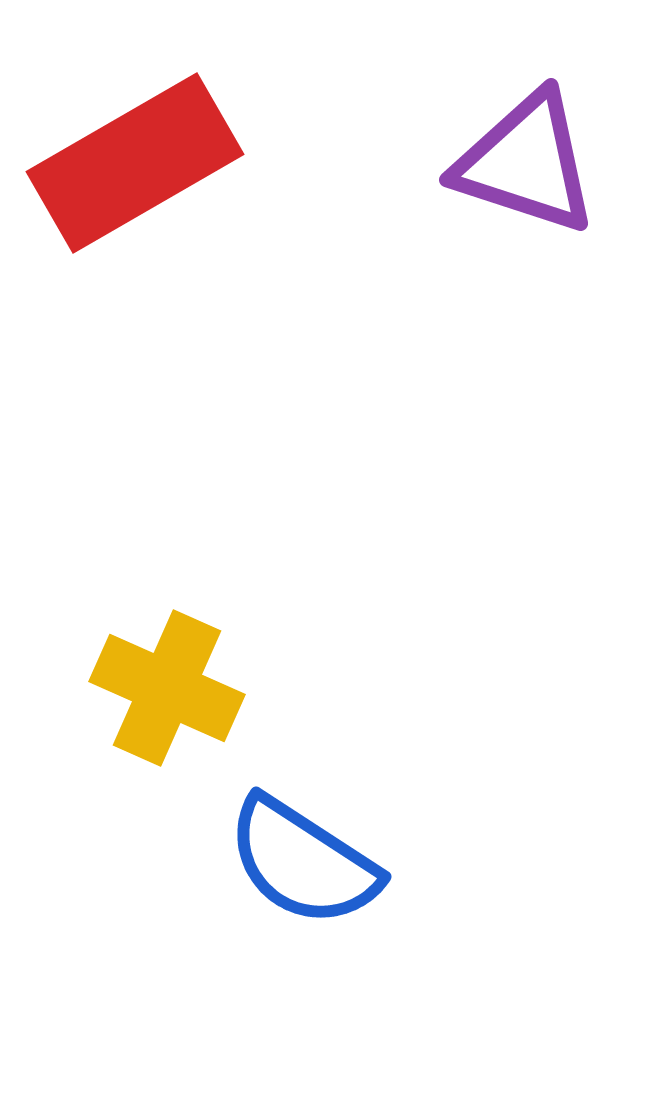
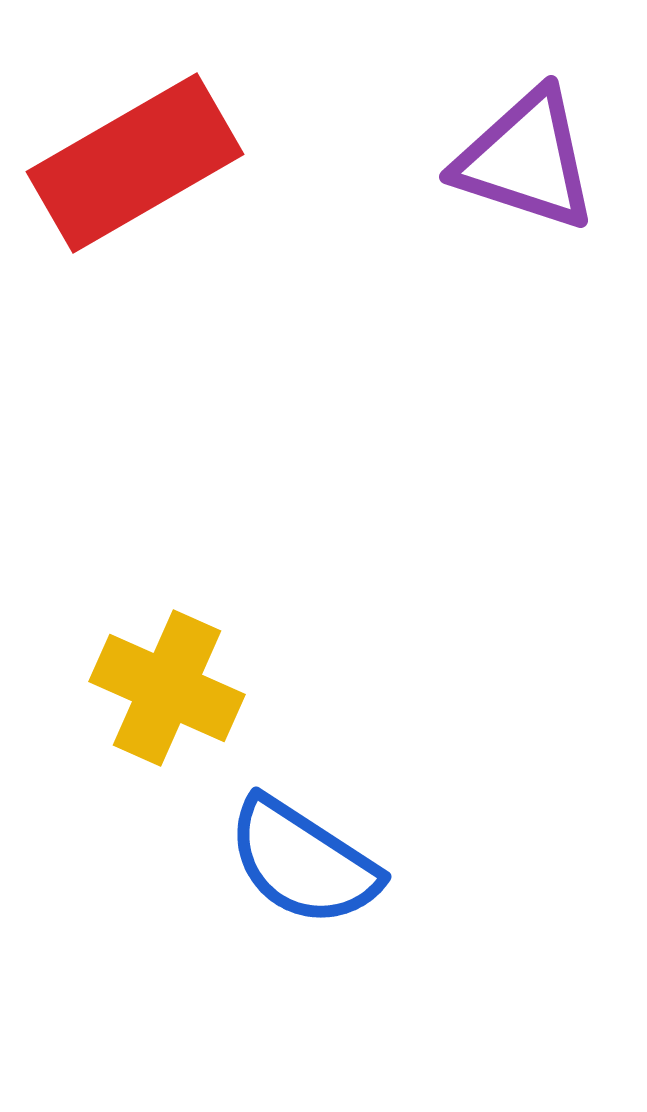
purple triangle: moved 3 px up
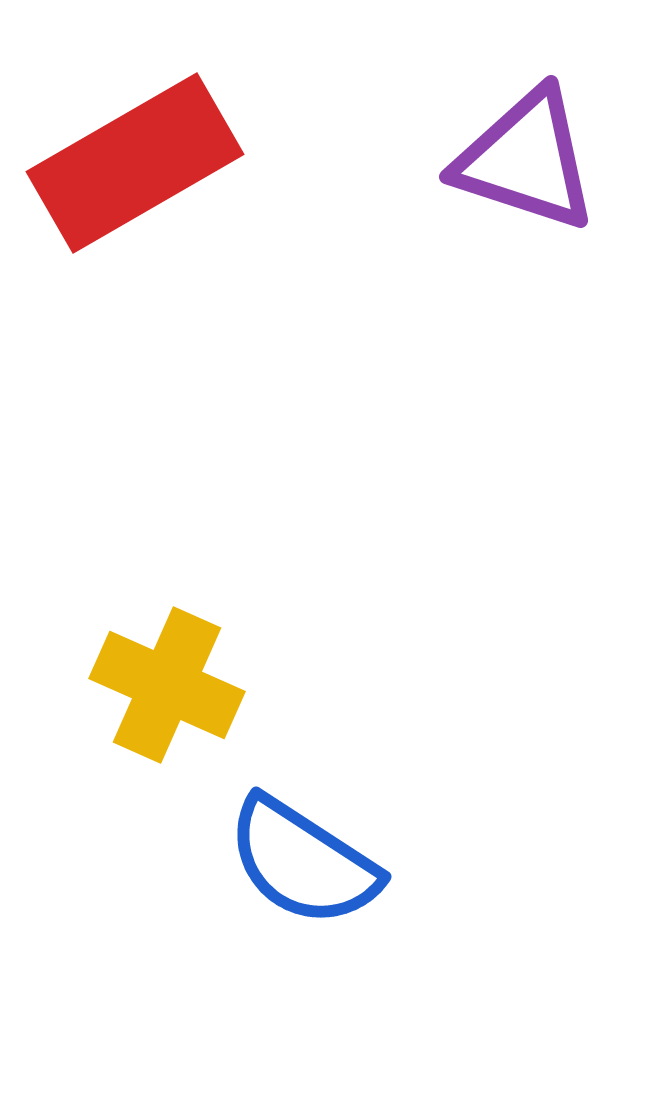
yellow cross: moved 3 px up
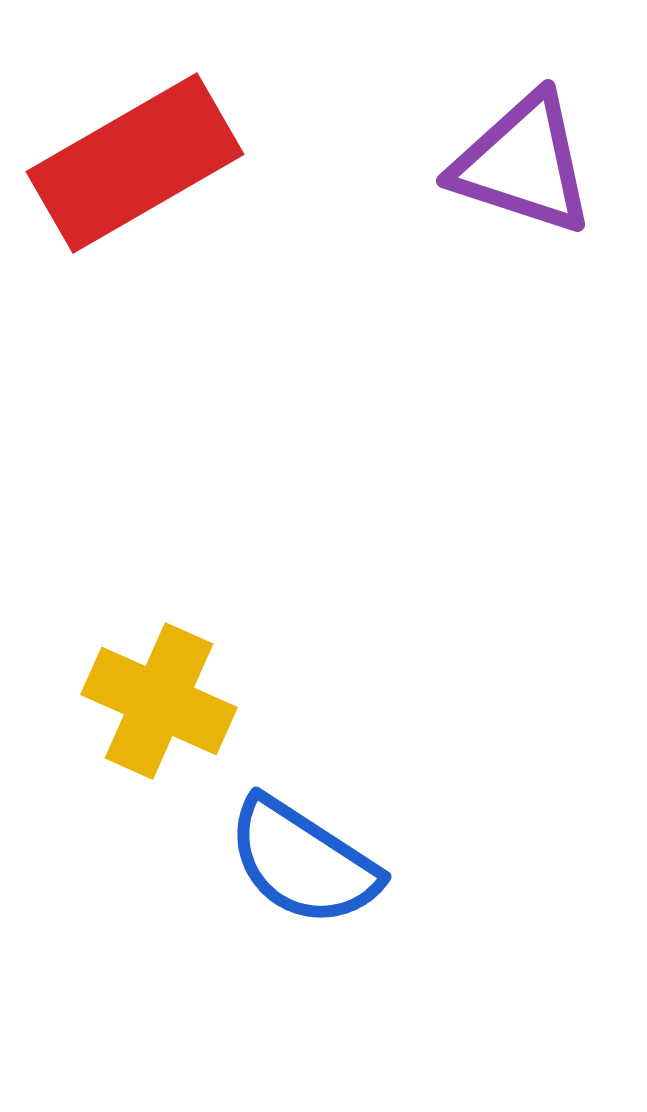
purple triangle: moved 3 px left, 4 px down
yellow cross: moved 8 px left, 16 px down
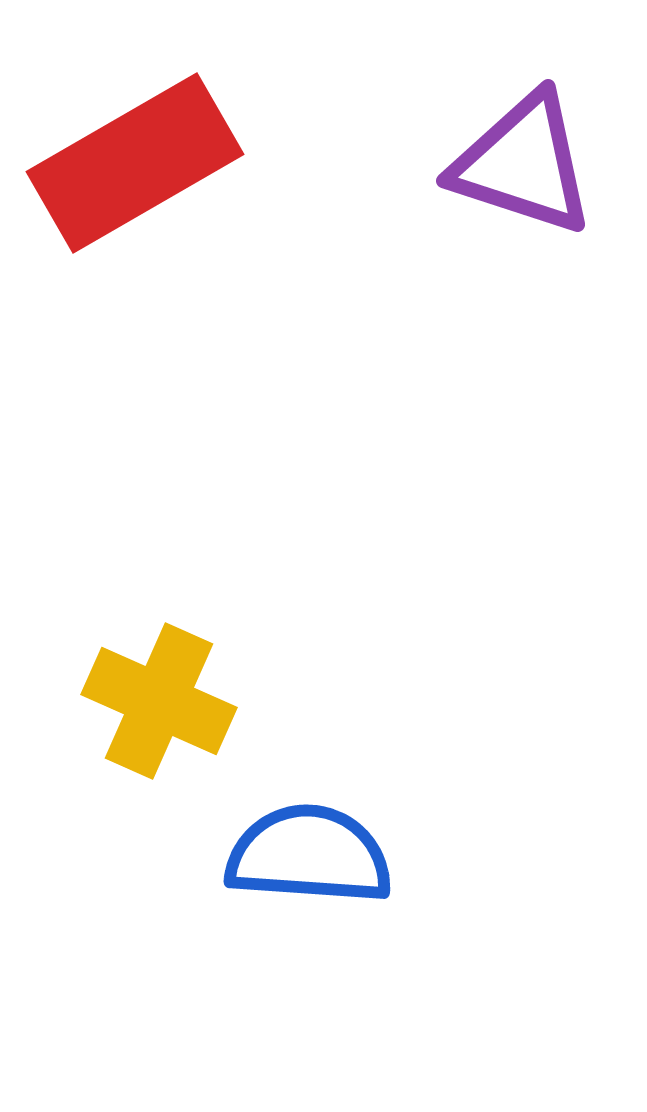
blue semicircle: moved 6 px right, 7 px up; rotated 151 degrees clockwise
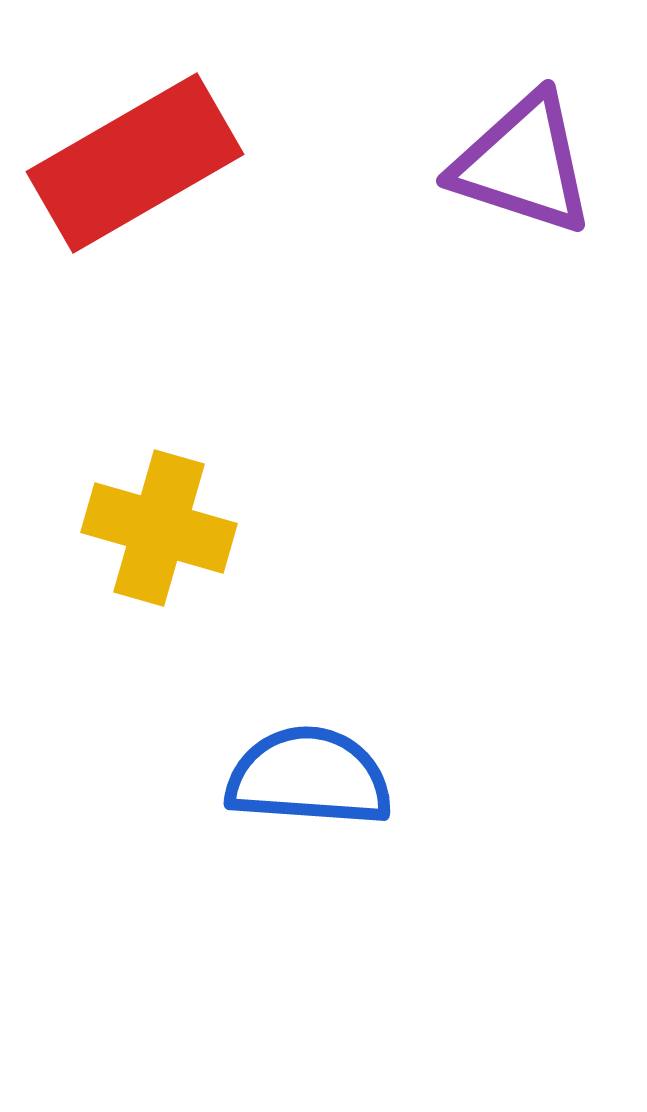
yellow cross: moved 173 px up; rotated 8 degrees counterclockwise
blue semicircle: moved 78 px up
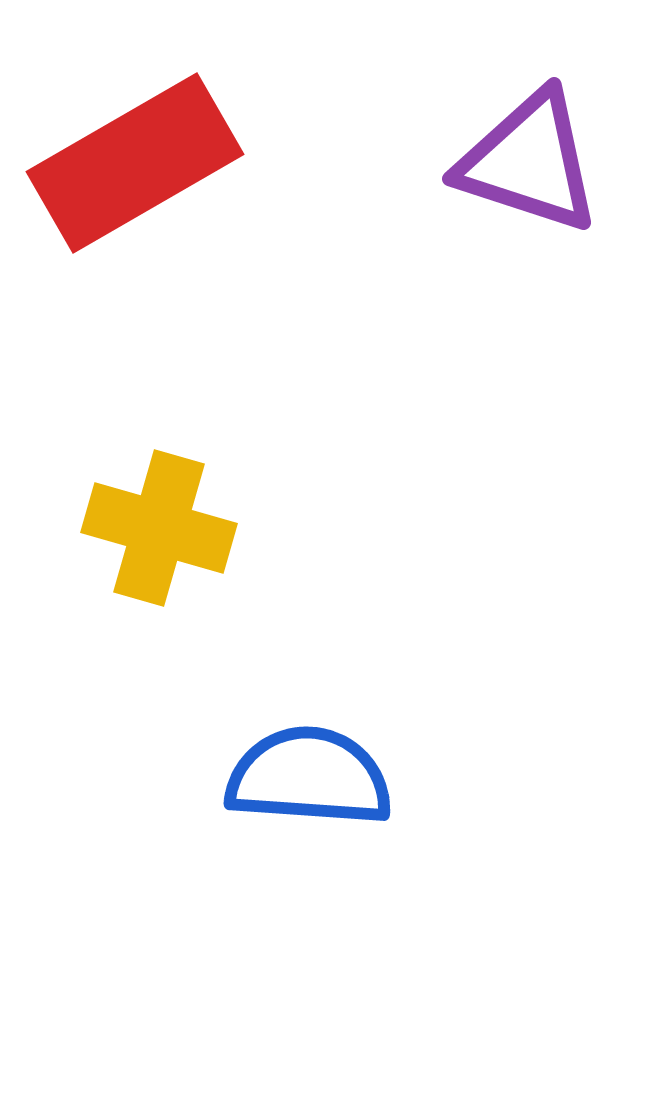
purple triangle: moved 6 px right, 2 px up
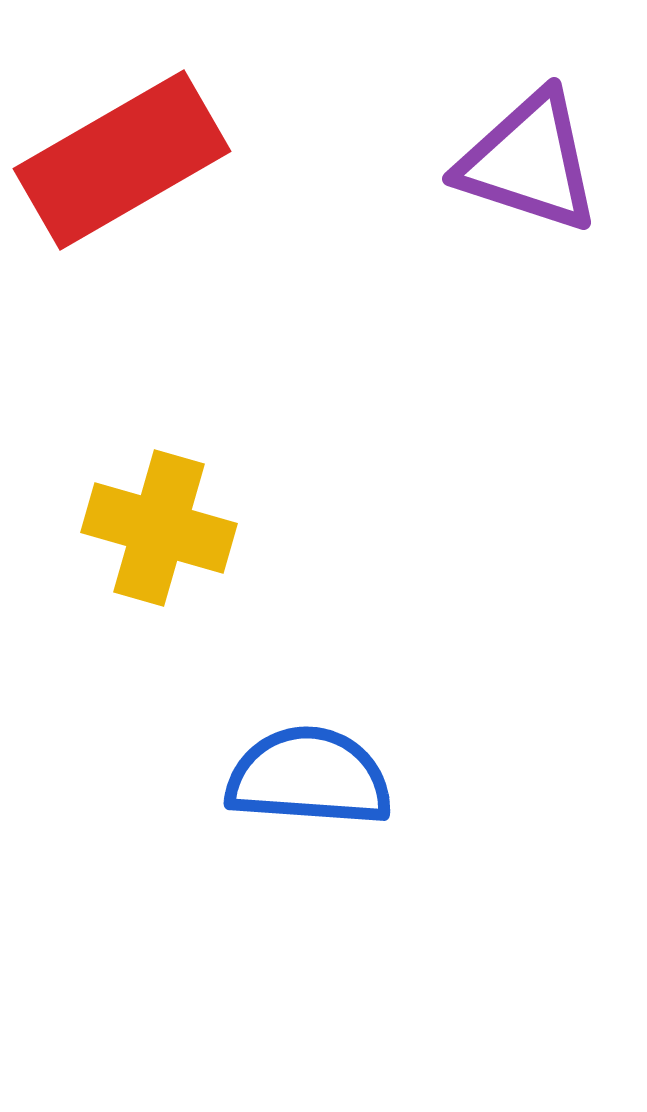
red rectangle: moved 13 px left, 3 px up
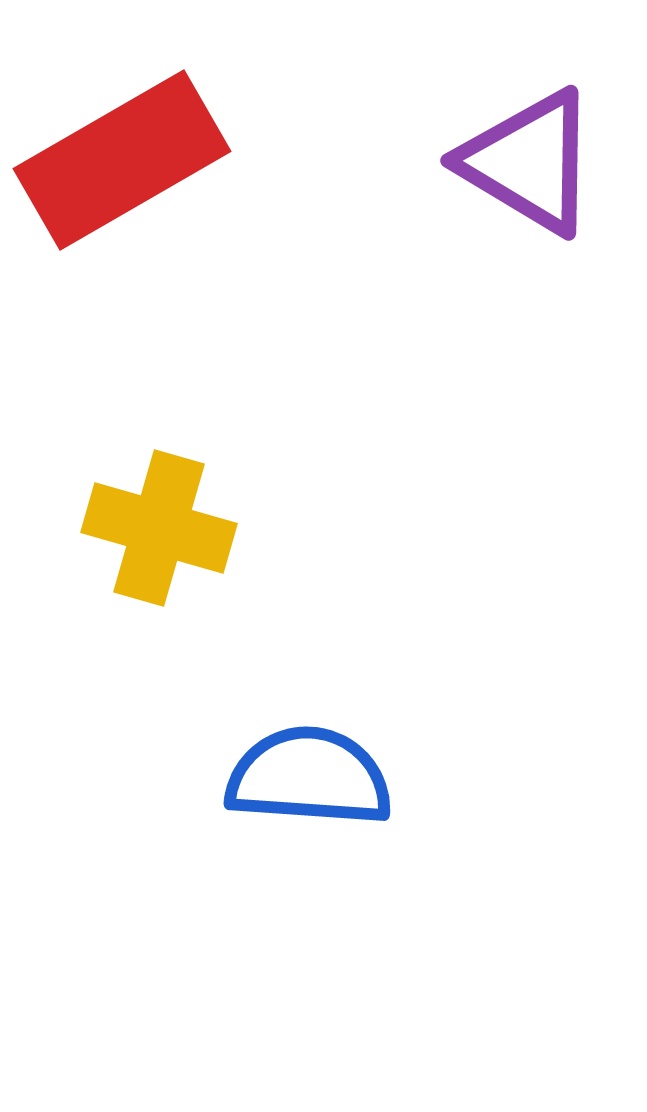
purple triangle: rotated 13 degrees clockwise
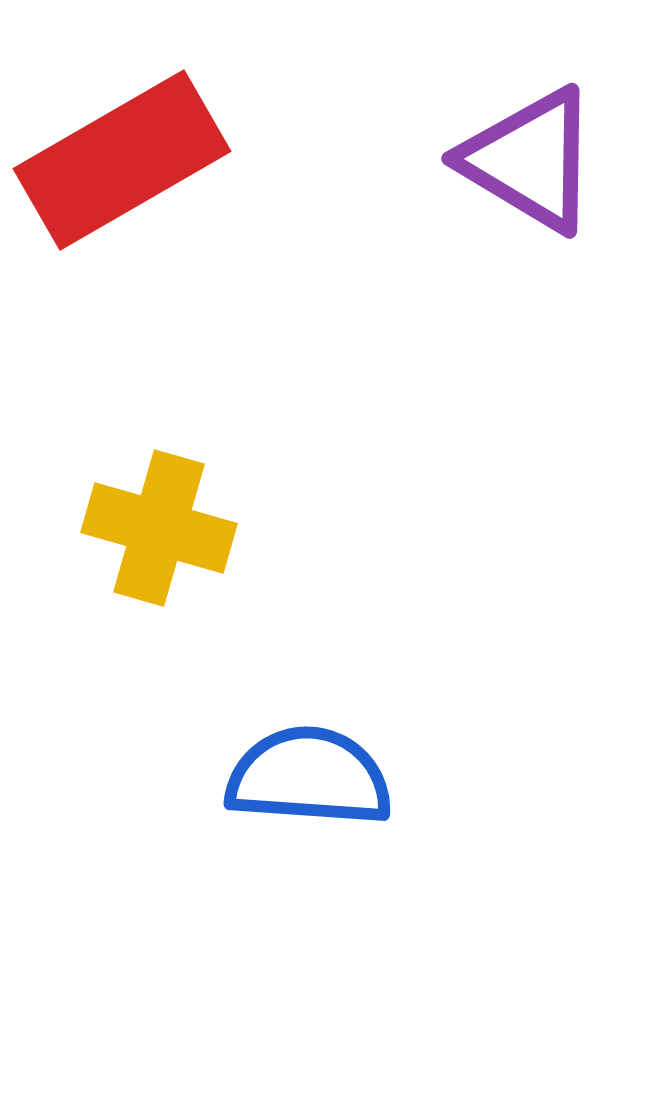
purple triangle: moved 1 px right, 2 px up
